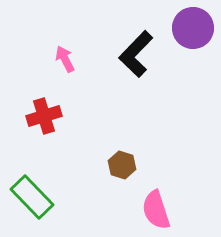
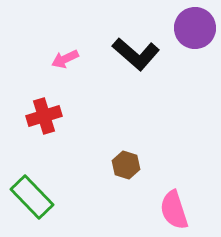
purple circle: moved 2 px right
black L-shape: rotated 93 degrees counterclockwise
pink arrow: rotated 88 degrees counterclockwise
brown hexagon: moved 4 px right
pink semicircle: moved 18 px right
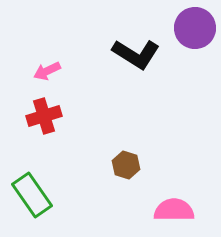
black L-shape: rotated 9 degrees counterclockwise
pink arrow: moved 18 px left, 12 px down
green rectangle: moved 2 px up; rotated 9 degrees clockwise
pink semicircle: rotated 108 degrees clockwise
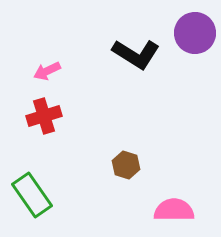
purple circle: moved 5 px down
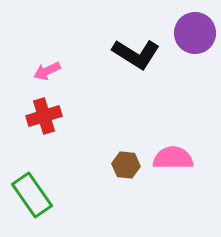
brown hexagon: rotated 12 degrees counterclockwise
pink semicircle: moved 1 px left, 52 px up
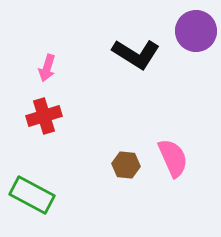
purple circle: moved 1 px right, 2 px up
pink arrow: moved 3 px up; rotated 48 degrees counterclockwise
pink semicircle: rotated 66 degrees clockwise
green rectangle: rotated 27 degrees counterclockwise
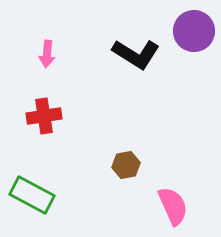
purple circle: moved 2 px left
pink arrow: moved 14 px up; rotated 12 degrees counterclockwise
red cross: rotated 8 degrees clockwise
pink semicircle: moved 48 px down
brown hexagon: rotated 16 degrees counterclockwise
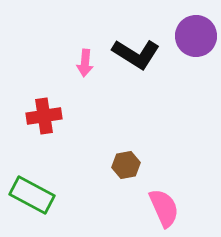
purple circle: moved 2 px right, 5 px down
pink arrow: moved 38 px right, 9 px down
pink semicircle: moved 9 px left, 2 px down
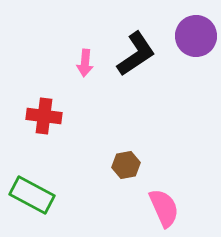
black L-shape: rotated 66 degrees counterclockwise
red cross: rotated 16 degrees clockwise
